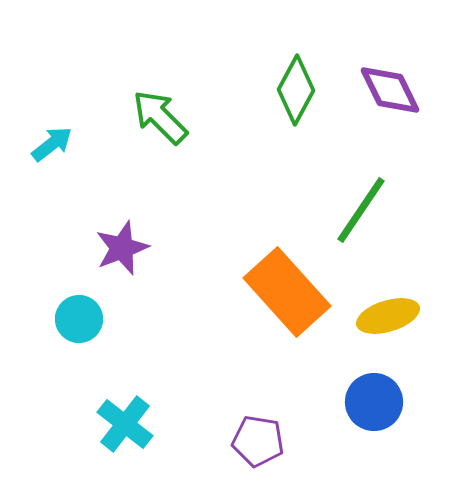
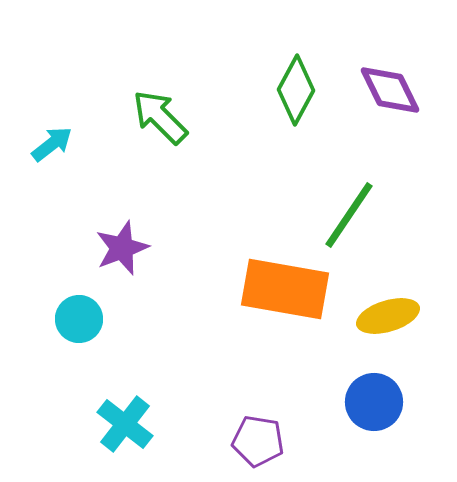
green line: moved 12 px left, 5 px down
orange rectangle: moved 2 px left, 3 px up; rotated 38 degrees counterclockwise
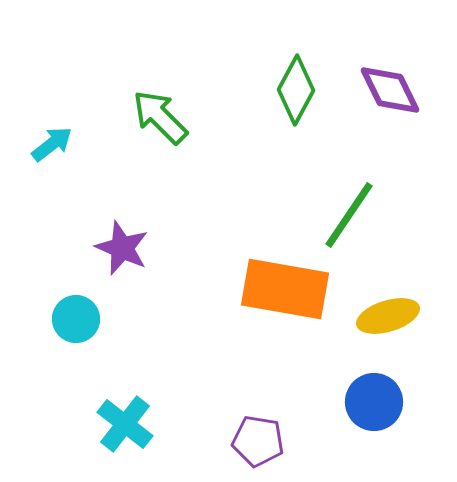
purple star: rotated 28 degrees counterclockwise
cyan circle: moved 3 px left
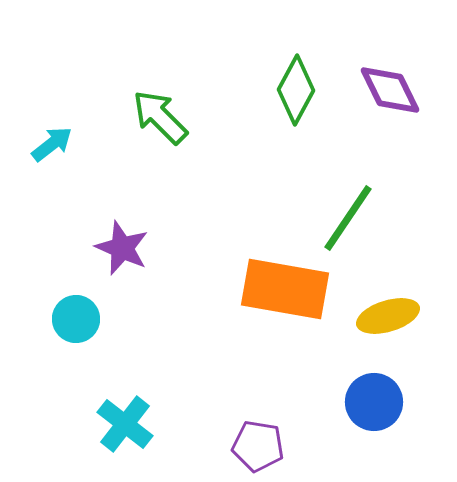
green line: moved 1 px left, 3 px down
purple pentagon: moved 5 px down
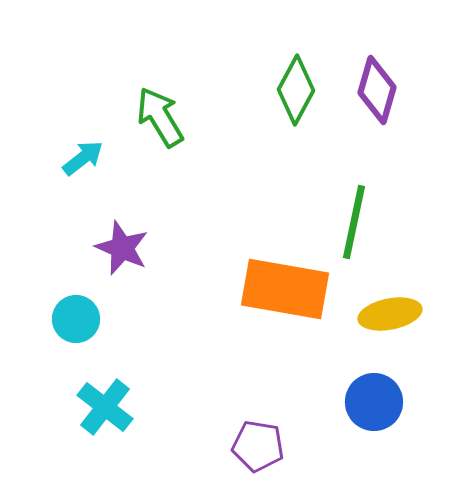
purple diamond: moved 13 px left; rotated 42 degrees clockwise
green arrow: rotated 14 degrees clockwise
cyan arrow: moved 31 px right, 14 px down
green line: moved 6 px right, 4 px down; rotated 22 degrees counterclockwise
yellow ellipse: moved 2 px right, 2 px up; rotated 6 degrees clockwise
cyan cross: moved 20 px left, 17 px up
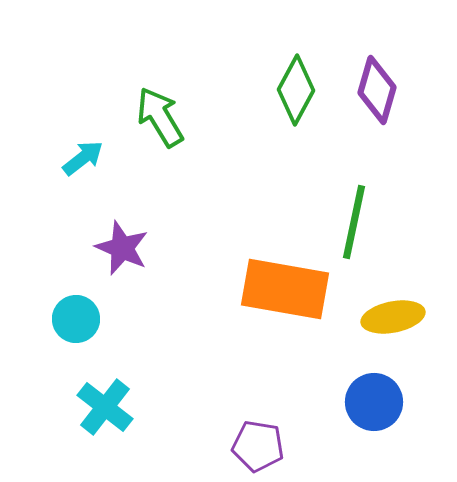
yellow ellipse: moved 3 px right, 3 px down
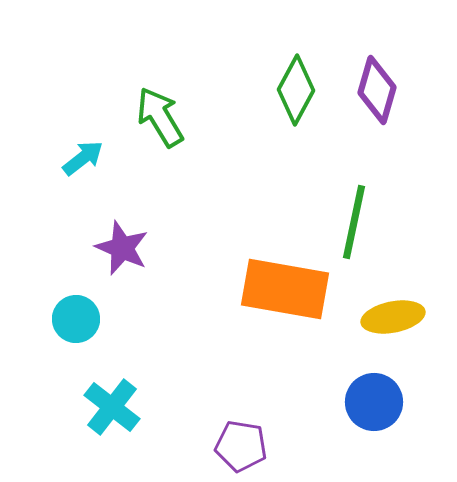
cyan cross: moved 7 px right
purple pentagon: moved 17 px left
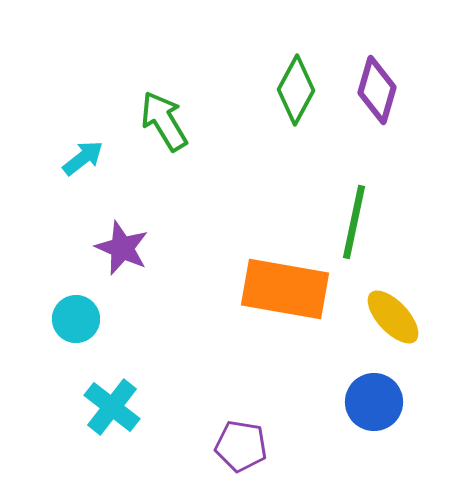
green arrow: moved 4 px right, 4 px down
yellow ellipse: rotated 58 degrees clockwise
